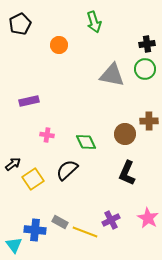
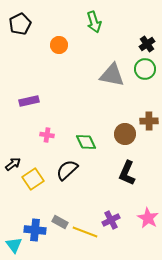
black cross: rotated 28 degrees counterclockwise
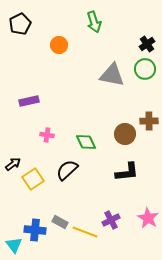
black L-shape: moved 1 px up; rotated 120 degrees counterclockwise
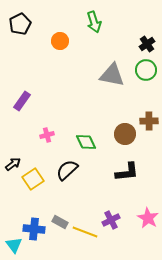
orange circle: moved 1 px right, 4 px up
green circle: moved 1 px right, 1 px down
purple rectangle: moved 7 px left; rotated 42 degrees counterclockwise
pink cross: rotated 24 degrees counterclockwise
blue cross: moved 1 px left, 1 px up
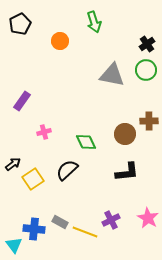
pink cross: moved 3 px left, 3 px up
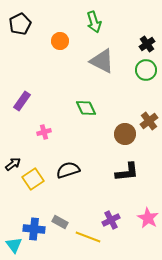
gray triangle: moved 10 px left, 14 px up; rotated 16 degrees clockwise
brown cross: rotated 36 degrees counterclockwise
green diamond: moved 34 px up
black semicircle: moved 1 px right; rotated 25 degrees clockwise
yellow line: moved 3 px right, 5 px down
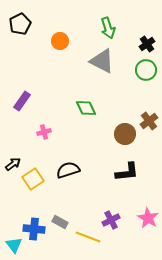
green arrow: moved 14 px right, 6 px down
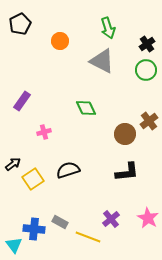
purple cross: moved 1 px up; rotated 12 degrees counterclockwise
